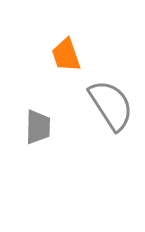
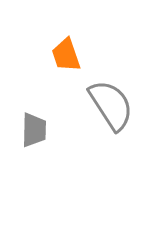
gray trapezoid: moved 4 px left, 3 px down
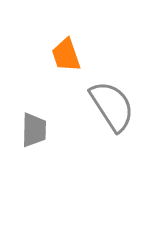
gray semicircle: moved 1 px right, 1 px down
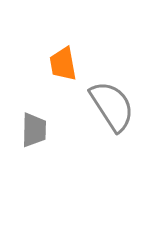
orange trapezoid: moved 3 px left, 9 px down; rotated 9 degrees clockwise
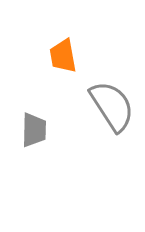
orange trapezoid: moved 8 px up
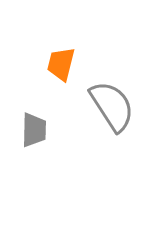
orange trapezoid: moved 2 px left, 8 px down; rotated 24 degrees clockwise
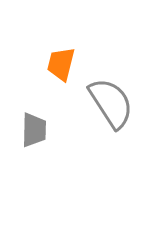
gray semicircle: moved 1 px left, 3 px up
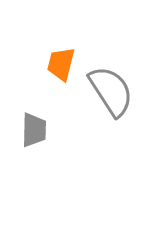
gray semicircle: moved 12 px up
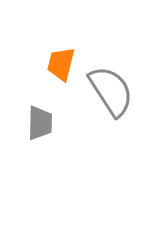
gray trapezoid: moved 6 px right, 7 px up
